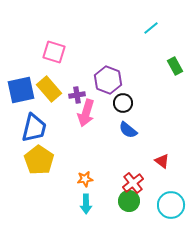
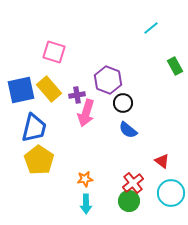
cyan circle: moved 12 px up
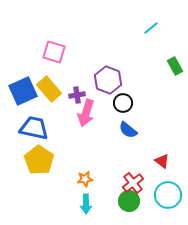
blue square: moved 2 px right, 1 px down; rotated 12 degrees counterclockwise
blue trapezoid: rotated 92 degrees counterclockwise
cyan circle: moved 3 px left, 2 px down
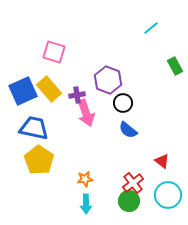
pink arrow: rotated 36 degrees counterclockwise
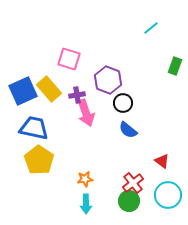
pink square: moved 15 px right, 7 px down
green rectangle: rotated 48 degrees clockwise
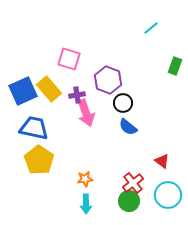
blue semicircle: moved 3 px up
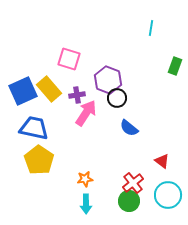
cyan line: rotated 42 degrees counterclockwise
black circle: moved 6 px left, 5 px up
pink arrow: rotated 128 degrees counterclockwise
blue semicircle: moved 1 px right, 1 px down
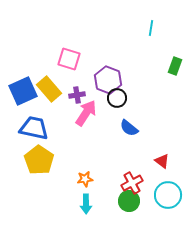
red cross: moved 1 px left; rotated 10 degrees clockwise
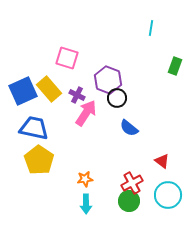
pink square: moved 2 px left, 1 px up
purple cross: rotated 35 degrees clockwise
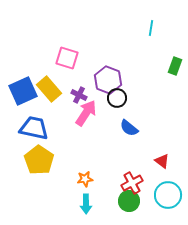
purple cross: moved 2 px right
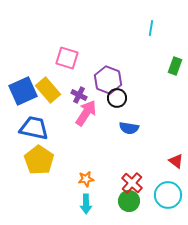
yellow rectangle: moved 1 px left, 1 px down
blue semicircle: rotated 30 degrees counterclockwise
red triangle: moved 14 px right
orange star: moved 1 px right
red cross: rotated 20 degrees counterclockwise
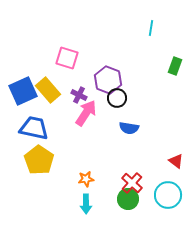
green circle: moved 1 px left, 2 px up
